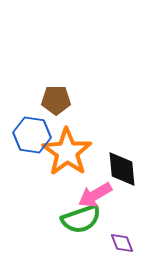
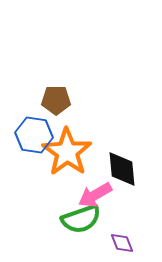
blue hexagon: moved 2 px right
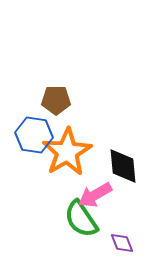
orange star: rotated 6 degrees clockwise
black diamond: moved 1 px right, 3 px up
green semicircle: rotated 75 degrees clockwise
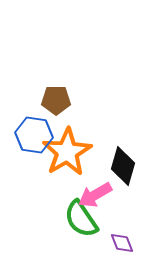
black diamond: rotated 21 degrees clockwise
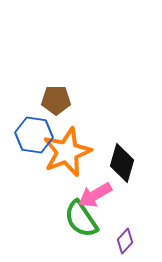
orange star: rotated 9 degrees clockwise
black diamond: moved 1 px left, 3 px up
purple diamond: moved 3 px right, 2 px up; rotated 65 degrees clockwise
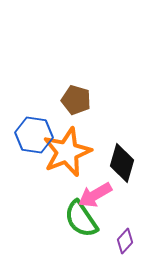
brown pentagon: moved 20 px right; rotated 16 degrees clockwise
